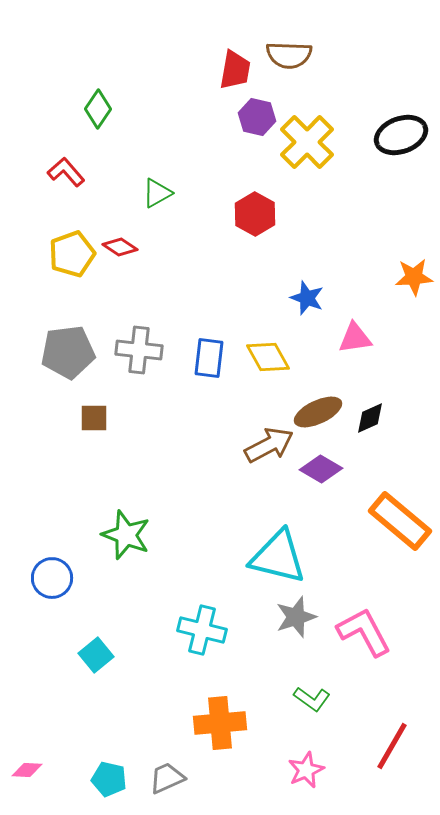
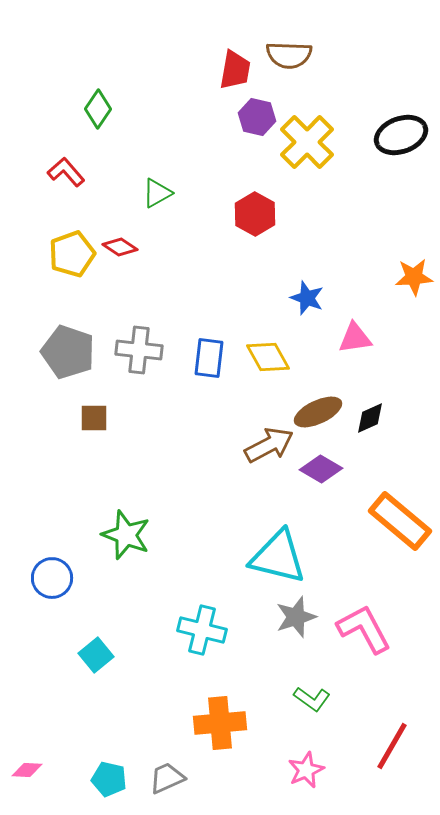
gray pentagon: rotated 26 degrees clockwise
pink L-shape: moved 3 px up
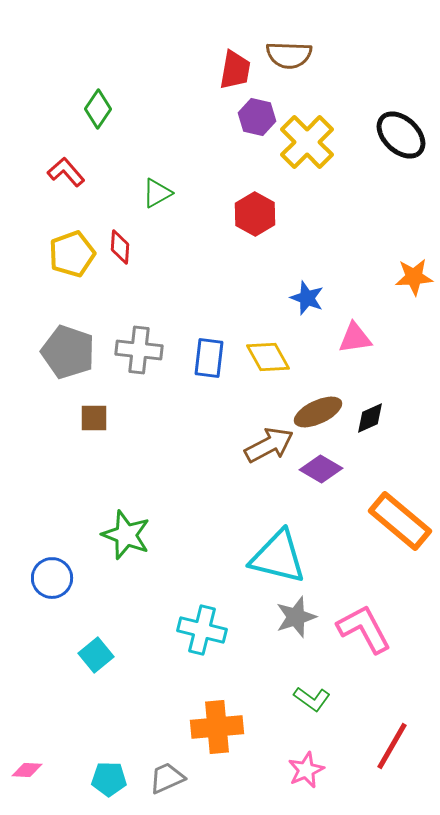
black ellipse: rotated 63 degrees clockwise
red diamond: rotated 60 degrees clockwise
orange cross: moved 3 px left, 4 px down
cyan pentagon: rotated 12 degrees counterclockwise
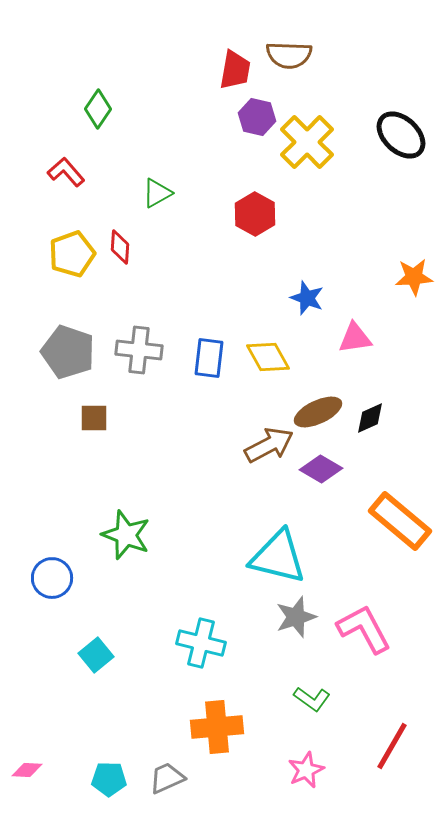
cyan cross: moved 1 px left, 13 px down
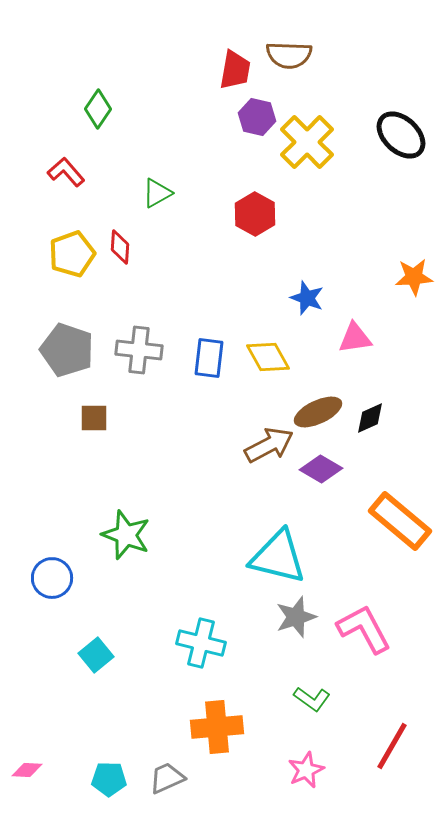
gray pentagon: moved 1 px left, 2 px up
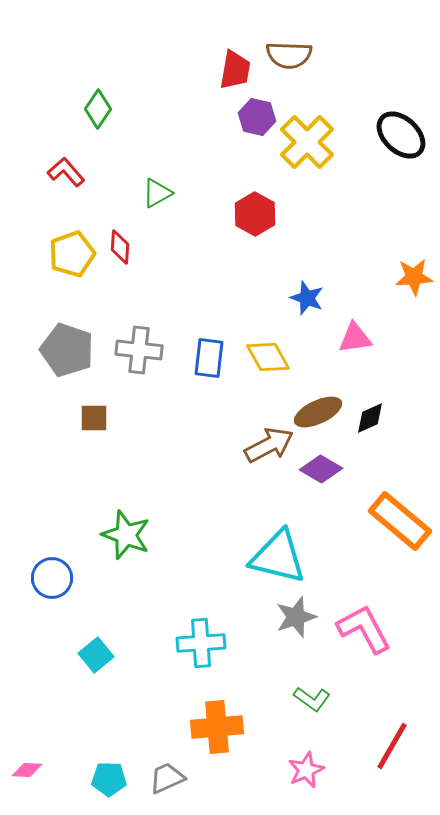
cyan cross: rotated 18 degrees counterclockwise
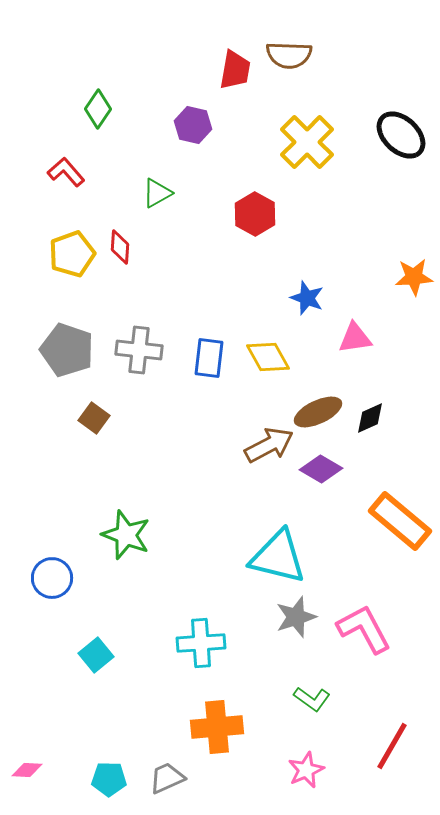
purple hexagon: moved 64 px left, 8 px down
brown square: rotated 36 degrees clockwise
